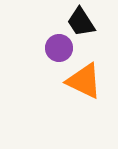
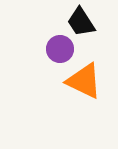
purple circle: moved 1 px right, 1 px down
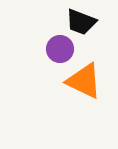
black trapezoid: rotated 36 degrees counterclockwise
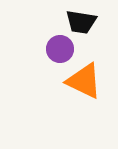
black trapezoid: rotated 12 degrees counterclockwise
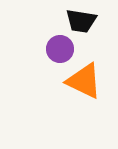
black trapezoid: moved 1 px up
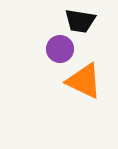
black trapezoid: moved 1 px left
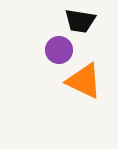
purple circle: moved 1 px left, 1 px down
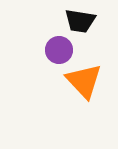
orange triangle: rotated 21 degrees clockwise
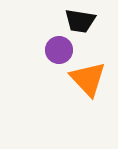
orange triangle: moved 4 px right, 2 px up
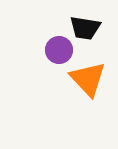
black trapezoid: moved 5 px right, 7 px down
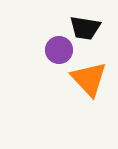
orange triangle: moved 1 px right
